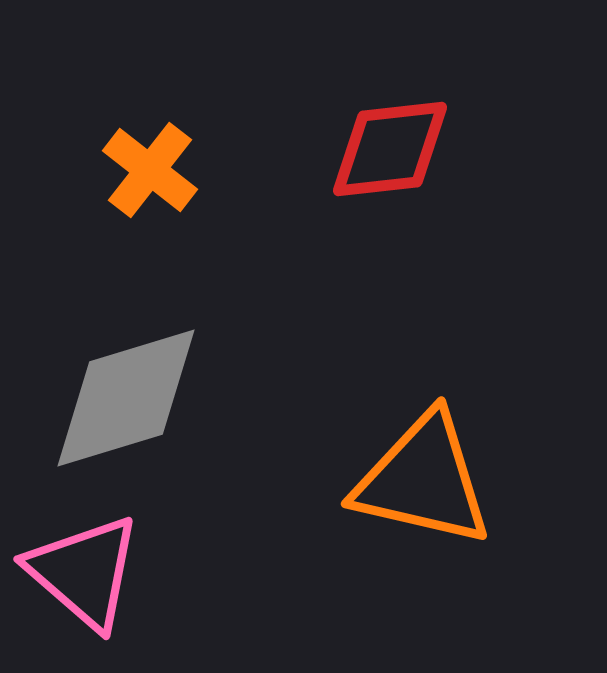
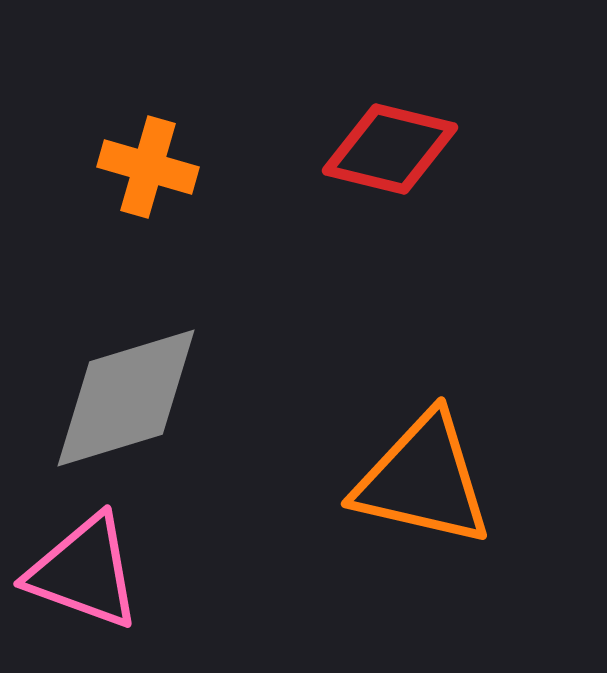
red diamond: rotated 20 degrees clockwise
orange cross: moved 2 px left, 3 px up; rotated 22 degrees counterclockwise
pink triangle: rotated 21 degrees counterclockwise
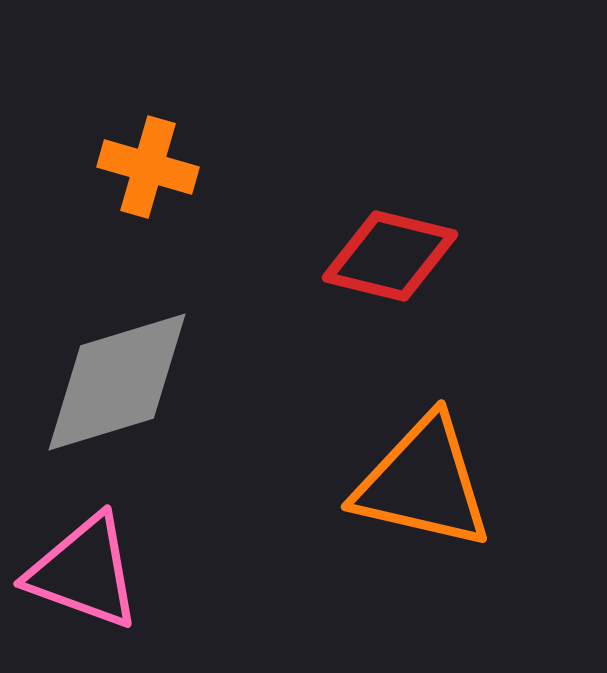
red diamond: moved 107 px down
gray diamond: moved 9 px left, 16 px up
orange triangle: moved 3 px down
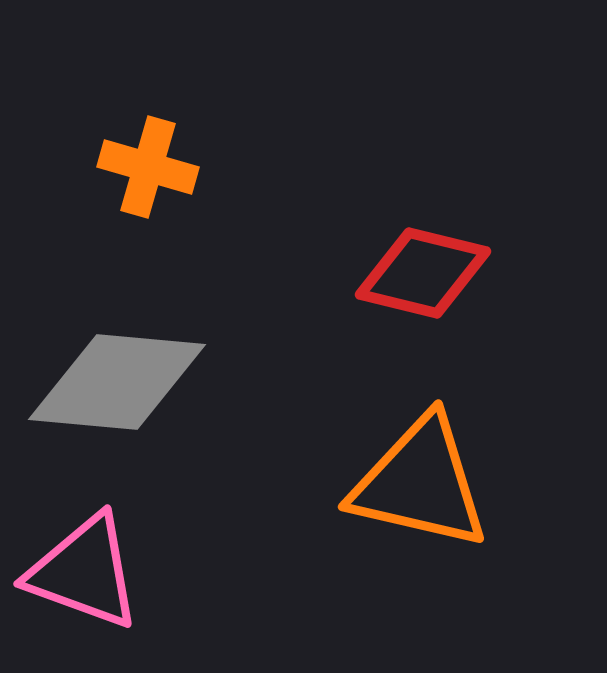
red diamond: moved 33 px right, 17 px down
gray diamond: rotated 22 degrees clockwise
orange triangle: moved 3 px left
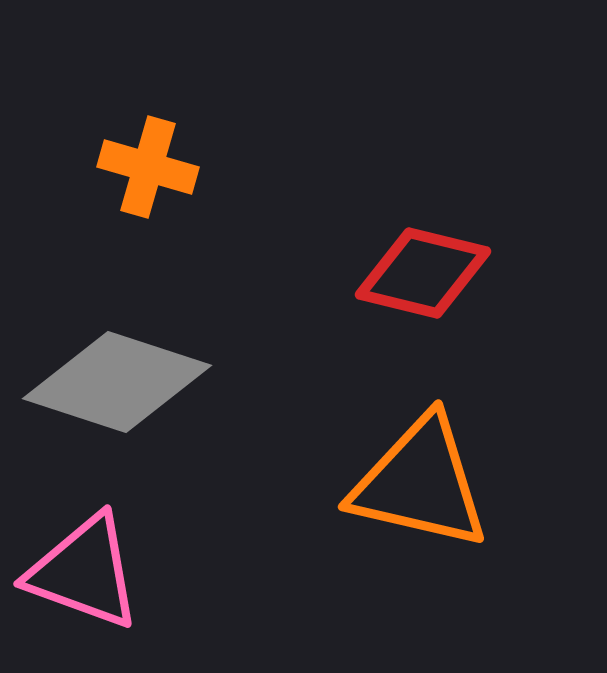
gray diamond: rotated 13 degrees clockwise
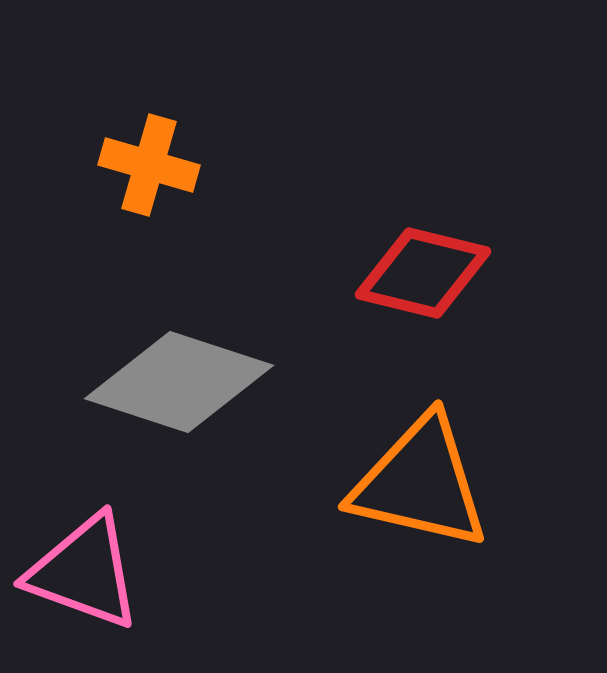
orange cross: moved 1 px right, 2 px up
gray diamond: moved 62 px right
